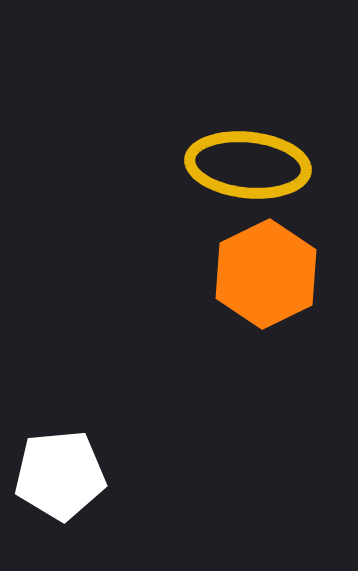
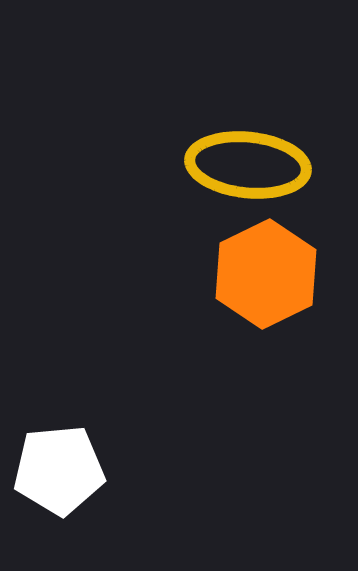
white pentagon: moved 1 px left, 5 px up
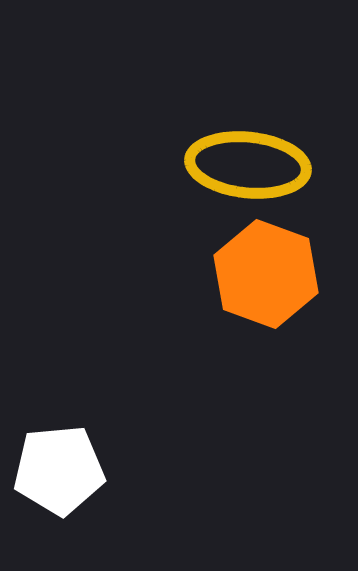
orange hexagon: rotated 14 degrees counterclockwise
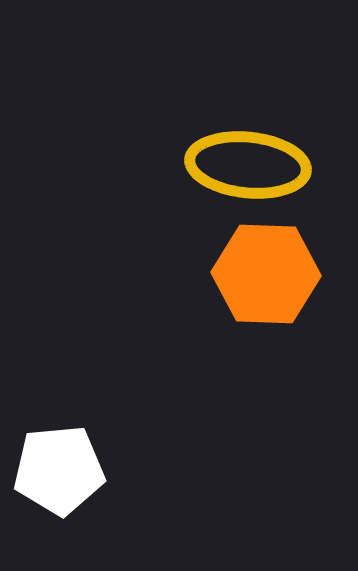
orange hexagon: rotated 18 degrees counterclockwise
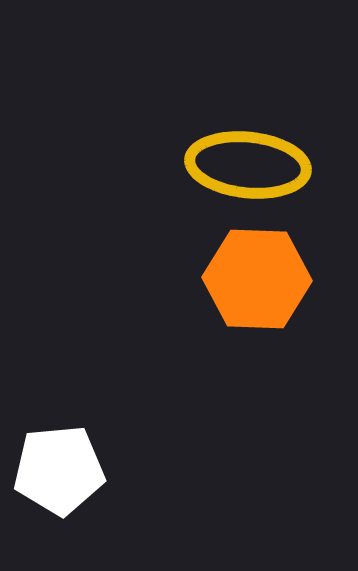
orange hexagon: moved 9 px left, 5 px down
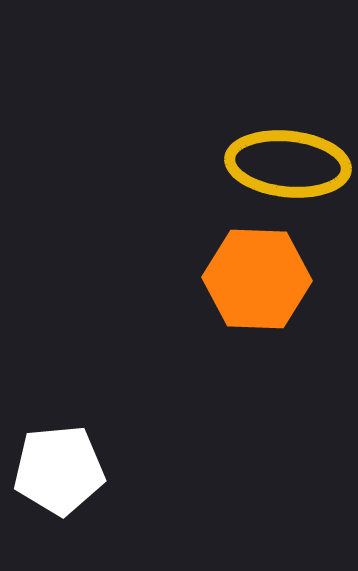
yellow ellipse: moved 40 px right, 1 px up
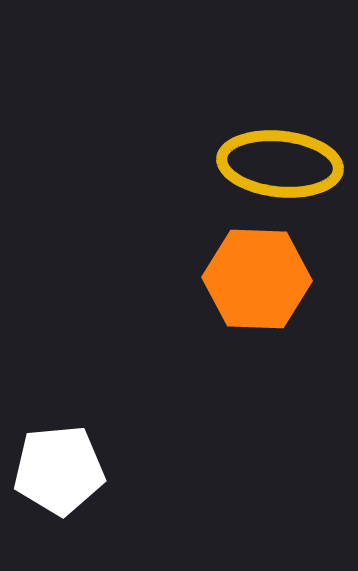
yellow ellipse: moved 8 px left
